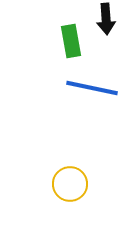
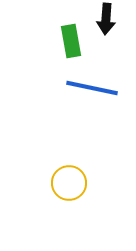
black arrow: rotated 8 degrees clockwise
yellow circle: moved 1 px left, 1 px up
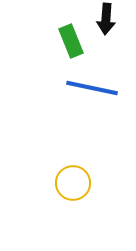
green rectangle: rotated 12 degrees counterclockwise
yellow circle: moved 4 px right
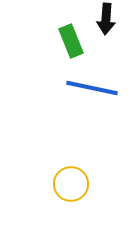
yellow circle: moved 2 px left, 1 px down
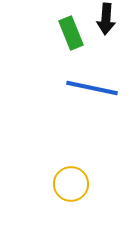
green rectangle: moved 8 px up
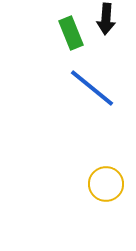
blue line: rotated 27 degrees clockwise
yellow circle: moved 35 px right
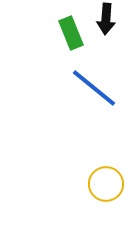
blue line: moved 2 px right
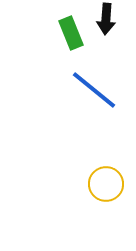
blue line: moved 2 px down
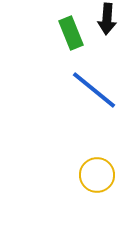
black arrow: moved 1 px right
yellow circle: moved 9 px left, 9 px up
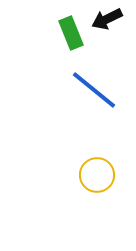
black arrow: rotated 60 degrees clockwise
